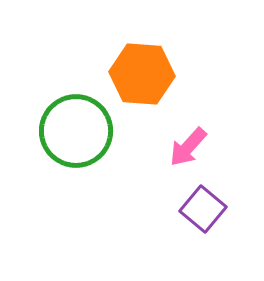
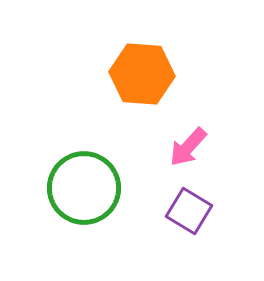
green circle: moved 8 px right, 57 px down
purple square: moved 14 px left, 2 px down; rotated 9 degrees counterclockwise
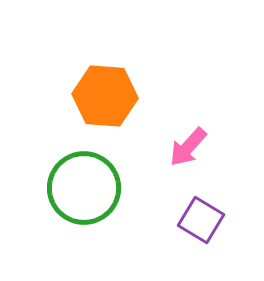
orange hexagon: moved 37 px left, 22 px down
purple square: moved 12 px right, 9 px down
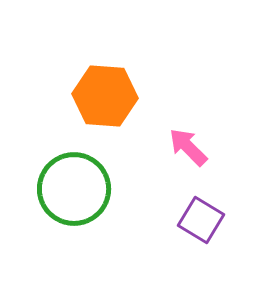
pink arrow: rotated 93 degrees clockwise
green circle: moved 10 px left, 1 px down
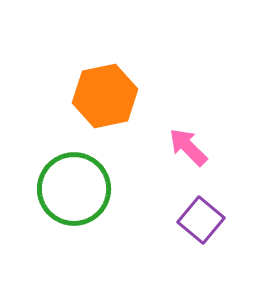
orange hexagon: rotated 16 degrees counterclockwise
purple square: rotated 9 degrees clockwise
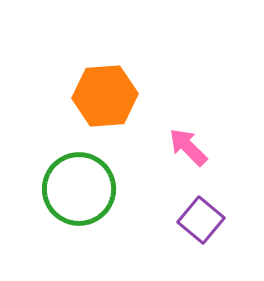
orange hexagon: rotated 8 degrees clockwise
green circle: moved 5 px right
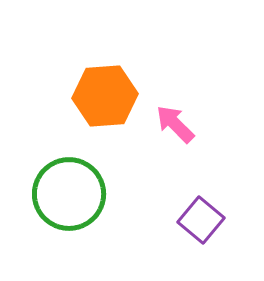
pink arrow: moved 13 px left, 23 px up
green circle: moved 10 px left, 5 px down
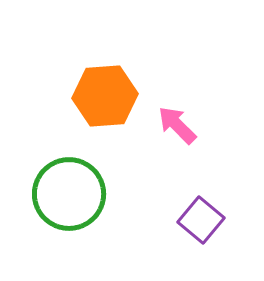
pink arrow: moved 2 px right, 1 px down
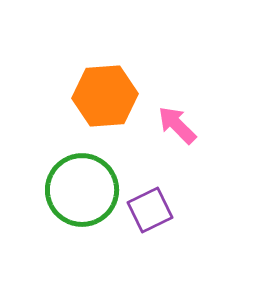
green circle: moved 13 px right, 4 px up
purple square: moved 51 px left, 10 px up; rotated 24 degrees clockwise
